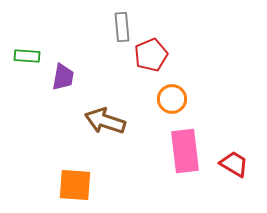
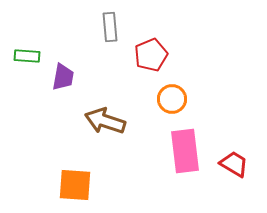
gray rectangle: moved 12 px left
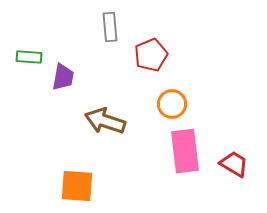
green rectangle: moved 2 px right, 1 px down
orange circle: moved 5 px down
orange square: moved 2 px right, 1 px down
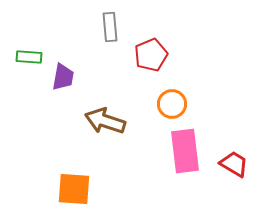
orange square: moved 3 px left, 3 px down
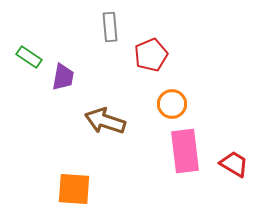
green rectangle: rotated 30 degrees clockwise
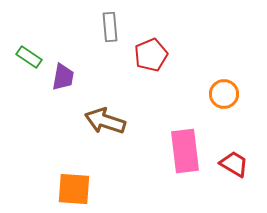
orange circle: moved 52 px right, 10 px up
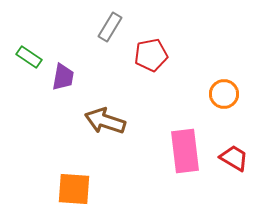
gray rectangle: rotated 36 degrees clockwise
red pentagon: rotated 12 degrees clockwise
red trapezoid: moved 6 px up
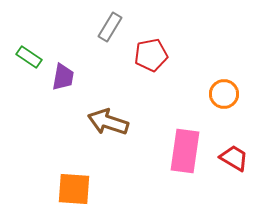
brown arrow: moved 3 px right, 1 px down
pink rectangle: rotated 15 degrees clockwise
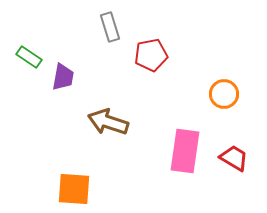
gray rectangle: rotated 48 degrees counterclockwise
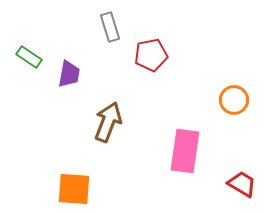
purple trapezoid: moved 6 px right, 3 px up
orange circle: moved 10 px right, 6 px down
brown arrow: rotated 93 degrees clockwise
red trapezoid: moved 8 px right, 26 px down
